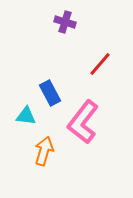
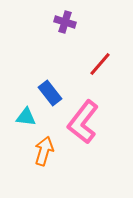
blue rectangle: rotated 10 degrees counterclockwise
cyan triangle: moved 1 px down
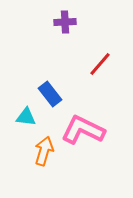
purple cross: rotated 20 degrees counterclockwise
blue rectangle: moved 1 px down
pink L-shape: moved 8 px down; rotated 78 degrees clockwise
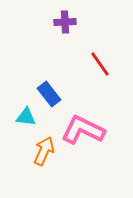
red line: rotated 76 degrees counterclockwise
blue rectangle: moved 1 px left
orange arrow: rotated 8 degrees clockwise
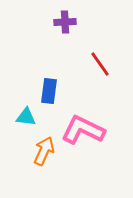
blue rectangle: moved 3 px up; rotated 45 degrees clockwise
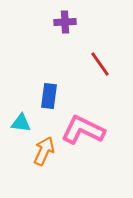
blue rectangle: moved 5 px down
cyan triangle: moved 5 px left, 6 px down
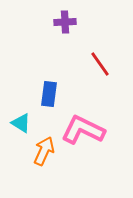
blue rectangle: moved 2 px up
cyan triangle: rotated 25 degrees clockwise
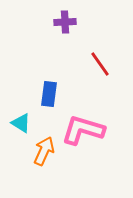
pink L-shape: rotated 9 degrees counterclockwise
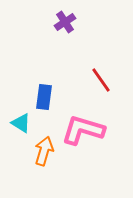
purple cross: rotated 30 degrees counterclockwise
red line: moved 1 px right, 16 px down
blue rectangle: moved 5 px left, 3 px down
orange arrow: rotated 8 degrees counterclockwise
